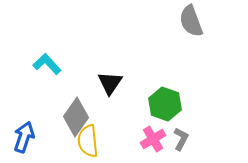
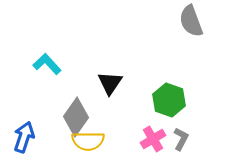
green hexagon: moved 4 px right, 4 px up
yellow semicircle: rotated 84 degrees counterclockwise
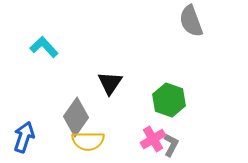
cyan L-shape: moved 3 px left, 17 px up
gray L-shape: moved 10 px left, 6 px down
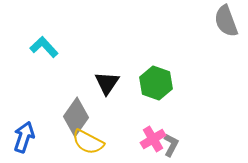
gray semicircle: moved 35 px right
black triangle: moved 3 px left
green hexagon: moved 13 px left, 17 px up
yellow semicircle: moved 1 px down; rotated 28 degrees clockwise
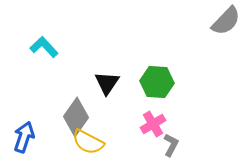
gray semicircle: rotated 116 degrees counterclockwise
green hexagon: moved 1 px right, 1 px up; rotated 16 degrees counterclockwise
pink cross: moved 15 px up
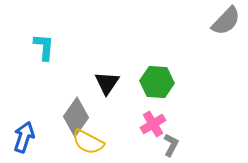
cyan L-shape: rotated 48 degrees clockwise
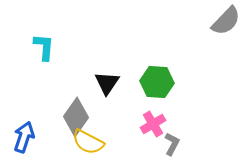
gray L-shape: moved 1 px right, 1 px up
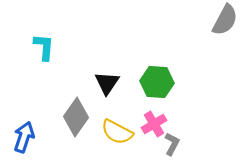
gray semicircle: moved 1 px left, 1 px up; rotated 16 degrees counterclockwise
pink cross: moved 1 px right
yellow semicircle: moved 29 px right, 10 px up
